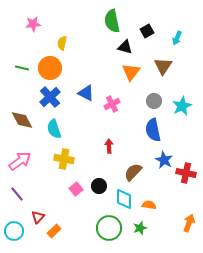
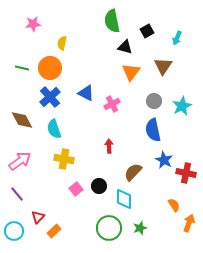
orange semicircle: moved 25 px right; rotated 48 degrees clockwise
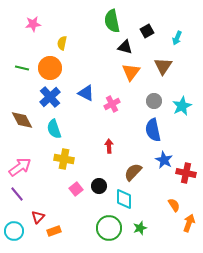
pink arrow: moved 6 px down
orange rectangle: rotated 24 degrees clockwise
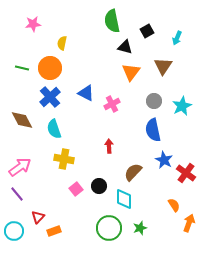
red cross: rotated 24 degrees clockwise
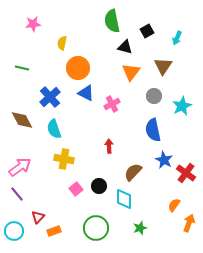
orange circle: moved 28 px right
gray circle: moved 5 px up
orange semicircle: rotated 112 degrees counterclockwise
green circle: moved 13 px left
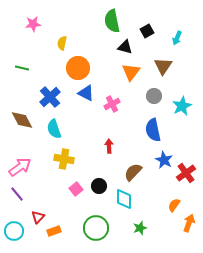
red cross: rotated 18 degrees clockwise
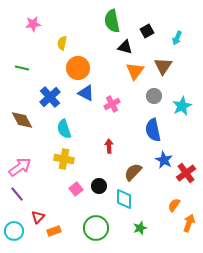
orange triangle: moved 4 px right, 1 px up
cyan semicircle: moved 10 px right
